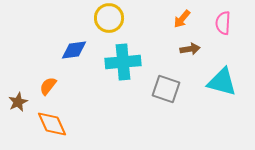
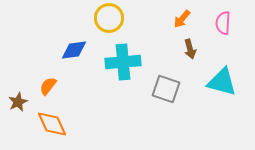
brown arrow: rotated 84 degrees clockwise
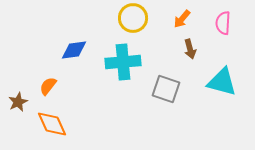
yellow circle: moved 24 px right
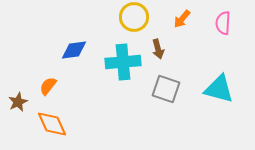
yellow circle: moved 1 px right, 1 px up
brown arrow: moved 32 px left
cyan triangle: moved 3 px left, 7 px down
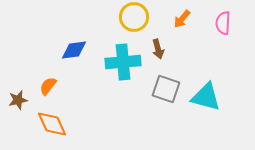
cyan triangle: moved 13 px left, 8 px down
brown star: moved 2 px up; rotated 12 degrees clockwise
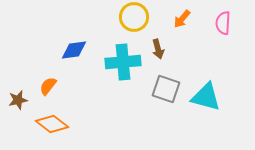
orange diamond: rotated 28 degrees counterclockwise
